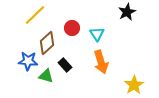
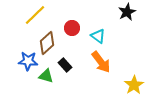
cyan triangle: moved 1 px right, 2 px down; rotated 21 degrees counterclockwise
orange arrow: rotated 20 degrees counterclockwise
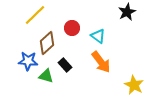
yellow star: rotated 12 degrees counterclockwise
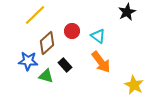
red circle: moved 3 px down
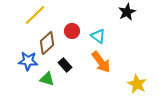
green triangle: moved 1 px right, 3 px down
yellow star: moved 3 px right, 1 px up
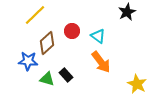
black rectangle: moved 1 px right, 10 px down
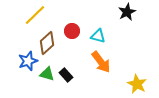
cyan triangle: rotated 21 degrees counterclockwise
blue star: rotated 24 degrees counterclockwise
green triangle: moved 5 px up
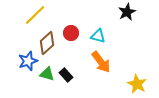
red circle: moved 1 px left, 2 px down
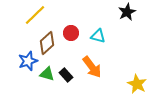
orange arrow: moved 9 px left, 5 px down
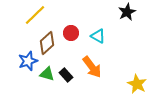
cyan triangle: rotated 14 degrees clockwise
